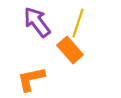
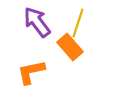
orange rectangle: moved 3 px up
orange L-shape: moved 7 px up
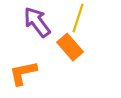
yellow line: moved 5 px up
orange L-shape: moved 8 px left, 1 px down
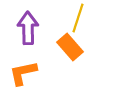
purple arrow: moved 9 px left, 6 px down; rotated 36 degrees clockwise
